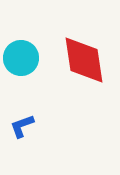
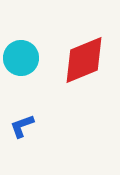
red diamond: rotated 76 degrees clockwise
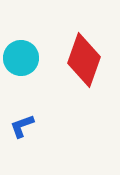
red diamond: rotated 48 degrees counterclockwise
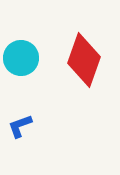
blue L-shape: moved 2 px left
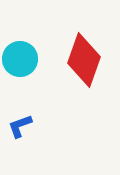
cyan circle: moved 1 px left, 1 px down
